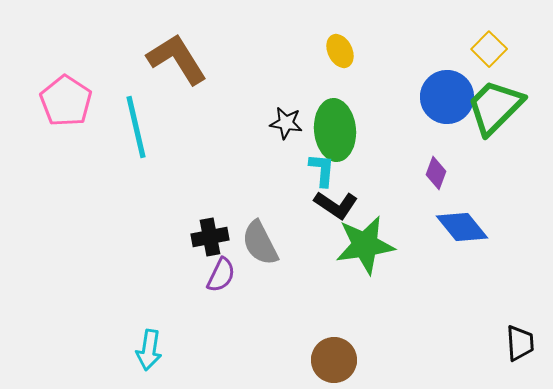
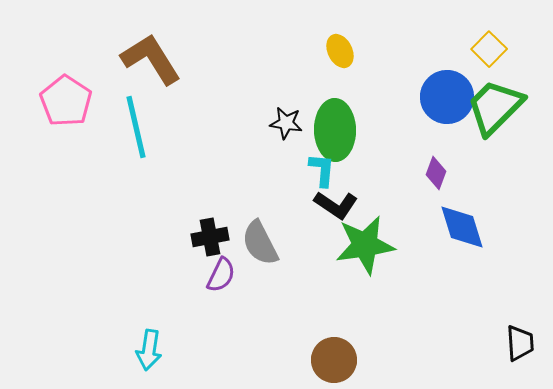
brown L-shape: moved 26 px left
green ellipse: rotated 4 degrees clockwise
blue diamond: rotated 22 degrees clockwise
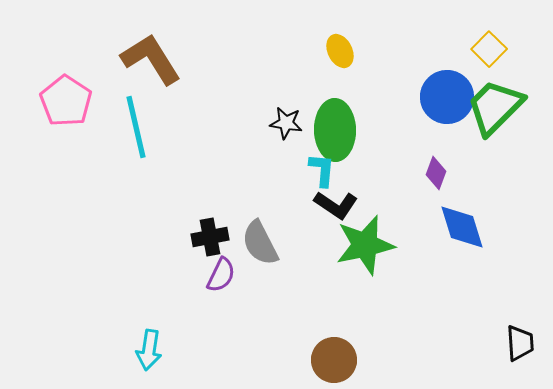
green star: rotated 4 degrees counterclockwise
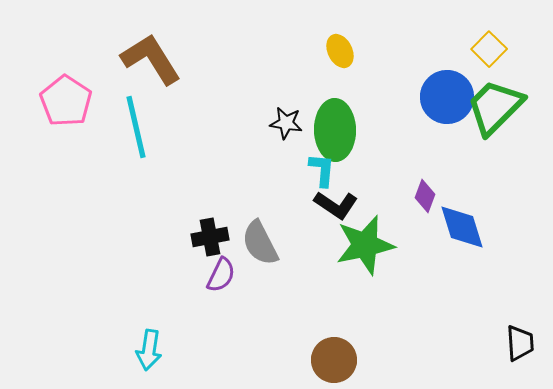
purple diamond: moved 11 px left, 23 px down
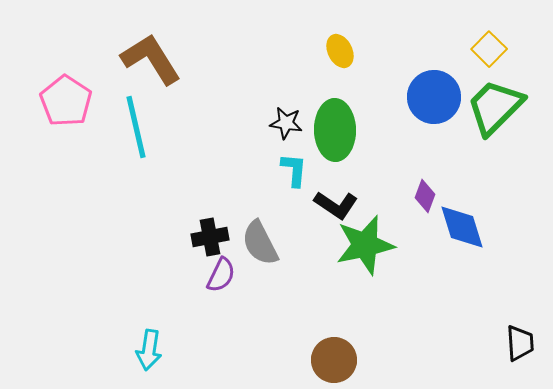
blue circle: moved 13 px left
cyan L-shape: moved 28 px left
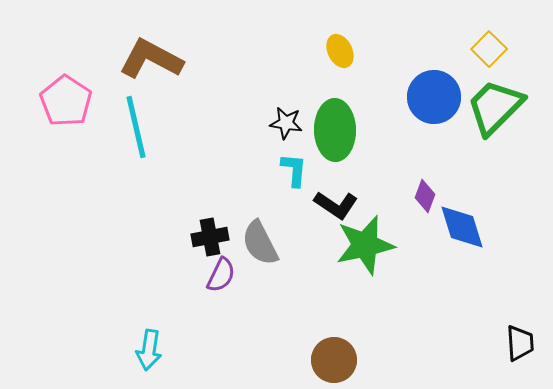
brown L-shape: rotated 30 degrees counterclockwise
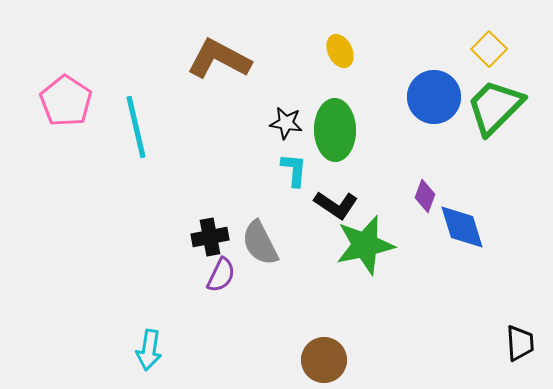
brown L-shape: moved 68 px right
brown circle: moved 10 px left
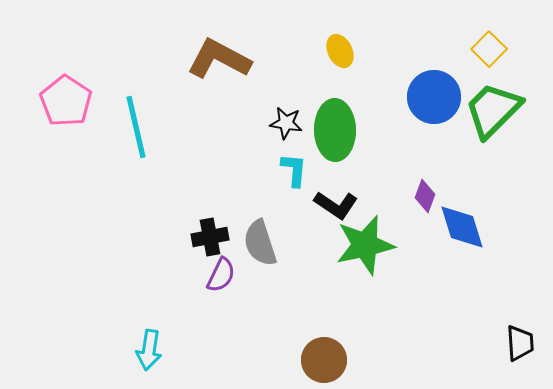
green trapezoid: moved 2 px left, 3 px down
gray semicircle: rotated 9 degrees clockwise
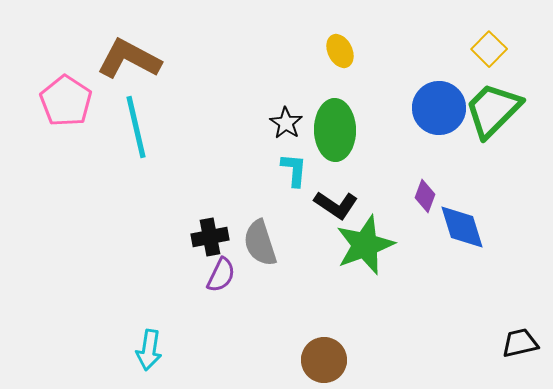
brown L-shape: moved 90 px left
blue circle: moved 5 px right, 11 px down
black star: rotated 24 degrees clockwise
green star: rotated 8 degrees counterclockwise
black trapezoid: rotated 99 degrees counterclockwise
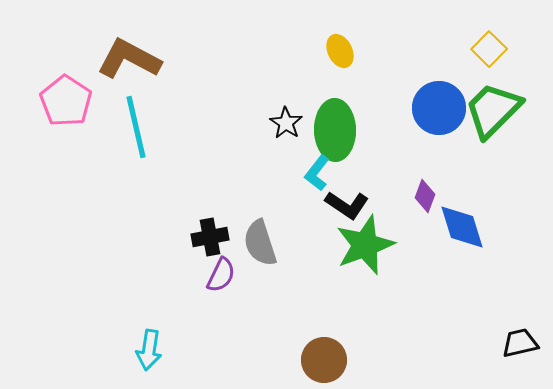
cyan L-shape: moved 23 px right, 3 px down; rotated 147 degrees counterclockwise
black L-shape: moved 11 px right
